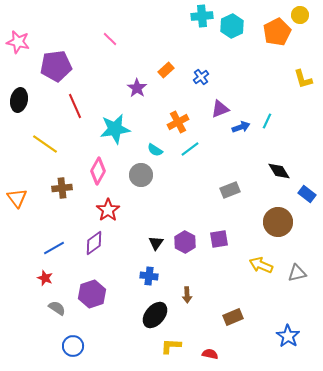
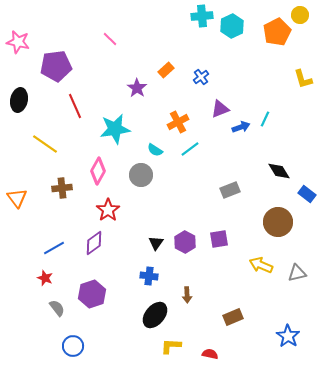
cyan line at (267, 121): moved 2 px left, 2 px up
gray semicircle at (57, 308): rotated 18 degrees clockwise
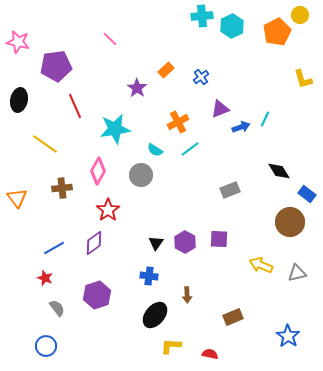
brown circle at (278, 222): moved 12 px right
purple square at (219, 239): rotated 12 degrees clockwise
purple hexagon at (92, 294): moved 5 px right, 1 px down
blue circle at (73, 346): moved 27 px left
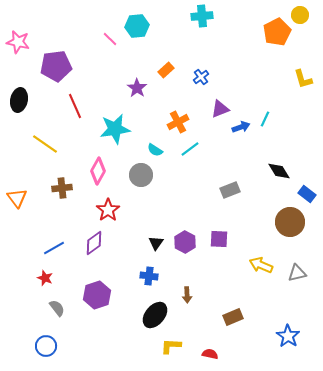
cyan hexagon at (232, 26): moved 95 px left; rotated 20 degrees clockwise
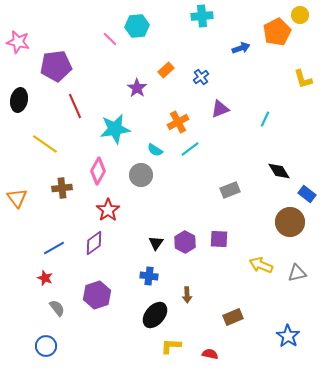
blue arrow at (241, 127): moved 79 px up
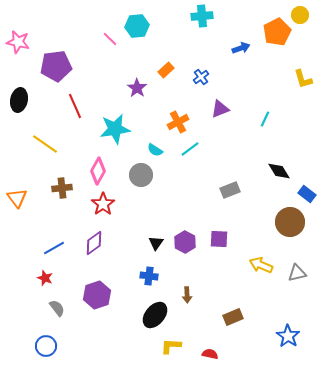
red star at (108, 210): moved 5 px left, 6 px up
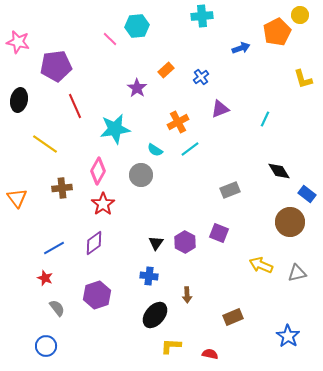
purple square at (219, 239): moved 6 px up; rotated 18 degrees clockwise
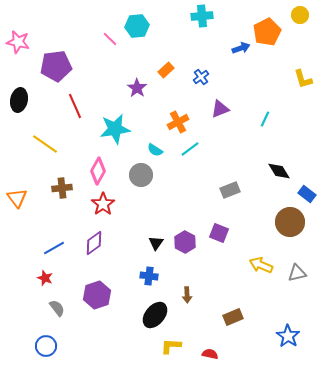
orange pentagon at (277, 32): moved 10 px left
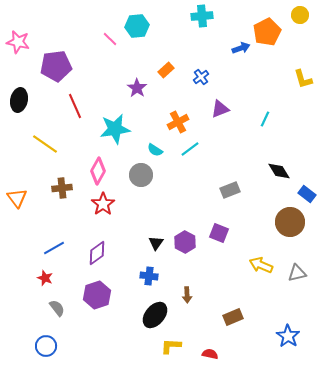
purple diamond at (94, 243): moved 3 px right, 10 px down
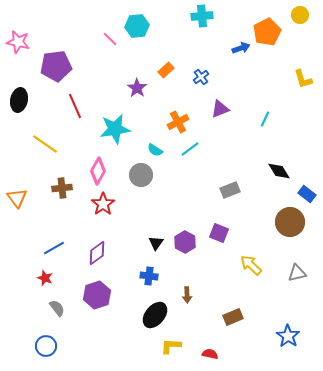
yellow arrow at (261, 265): moved 10 px left; rotated 20 degrees clockwise
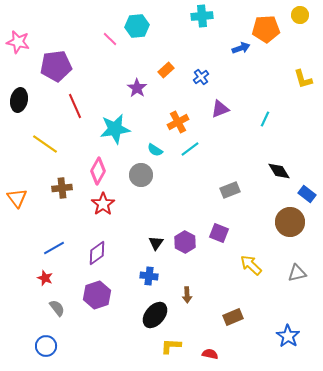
orange pentagon at (267, 32): moved 1 px left, 3 px up; rotated 24 degrees clockwise
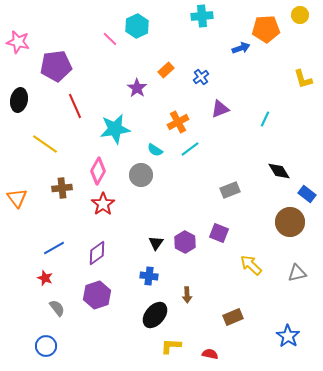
cyan hexagon at (137, 26): rotated 20 degrees counterclockwise
